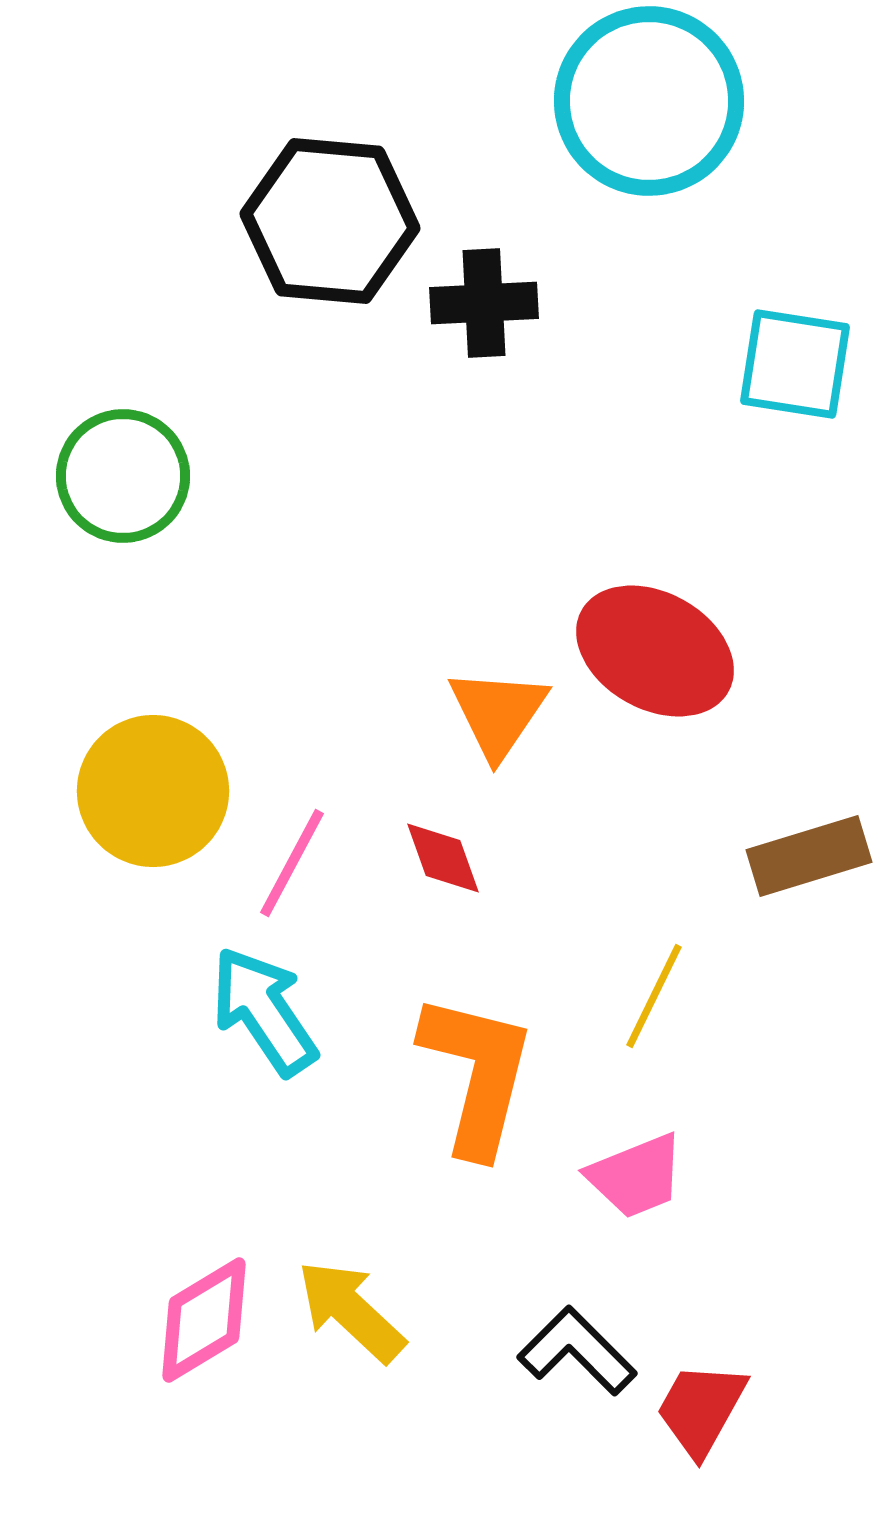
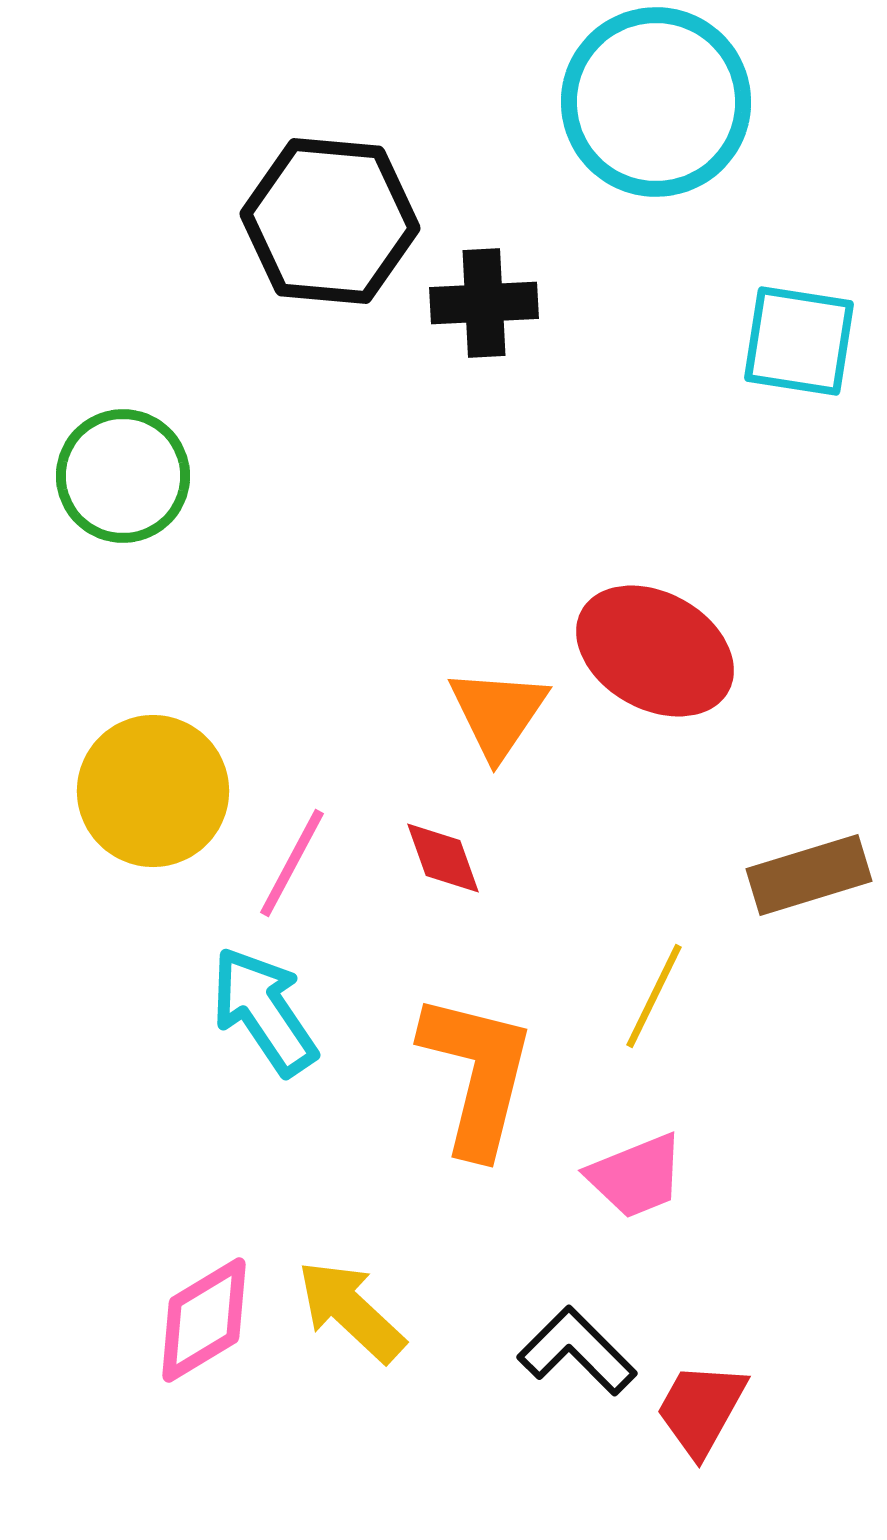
cyan circle: moved 7 px right, 1 px down
cyan square: moved 4 px right, 23 px up
brown rectangle: moved 19 px down
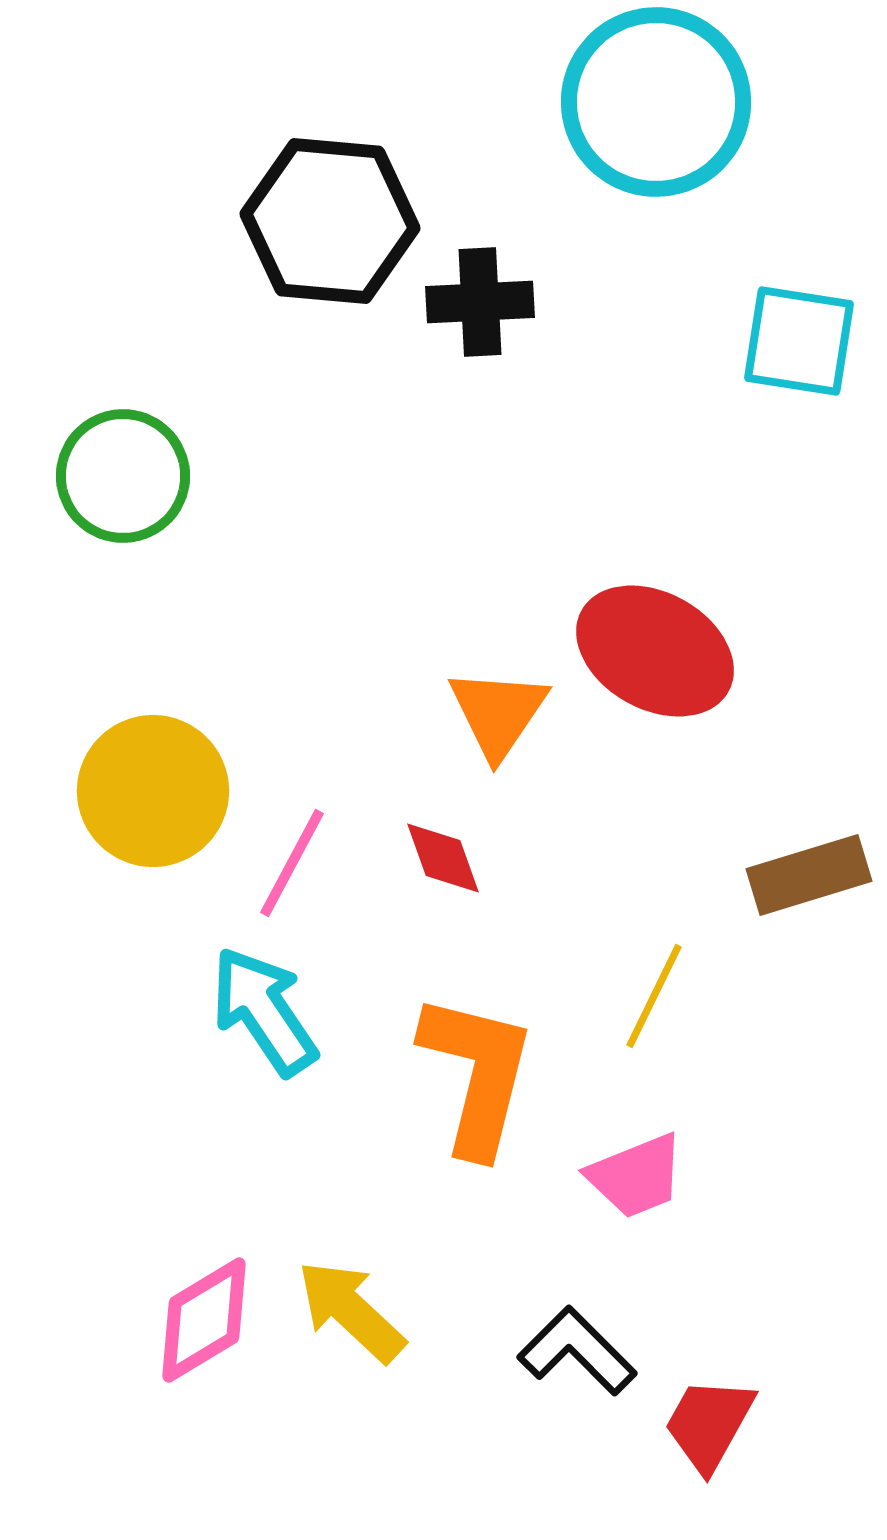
black cross: moved 4 px left, 1 px up
red trapezoid: moved 8 px right, 15 px down
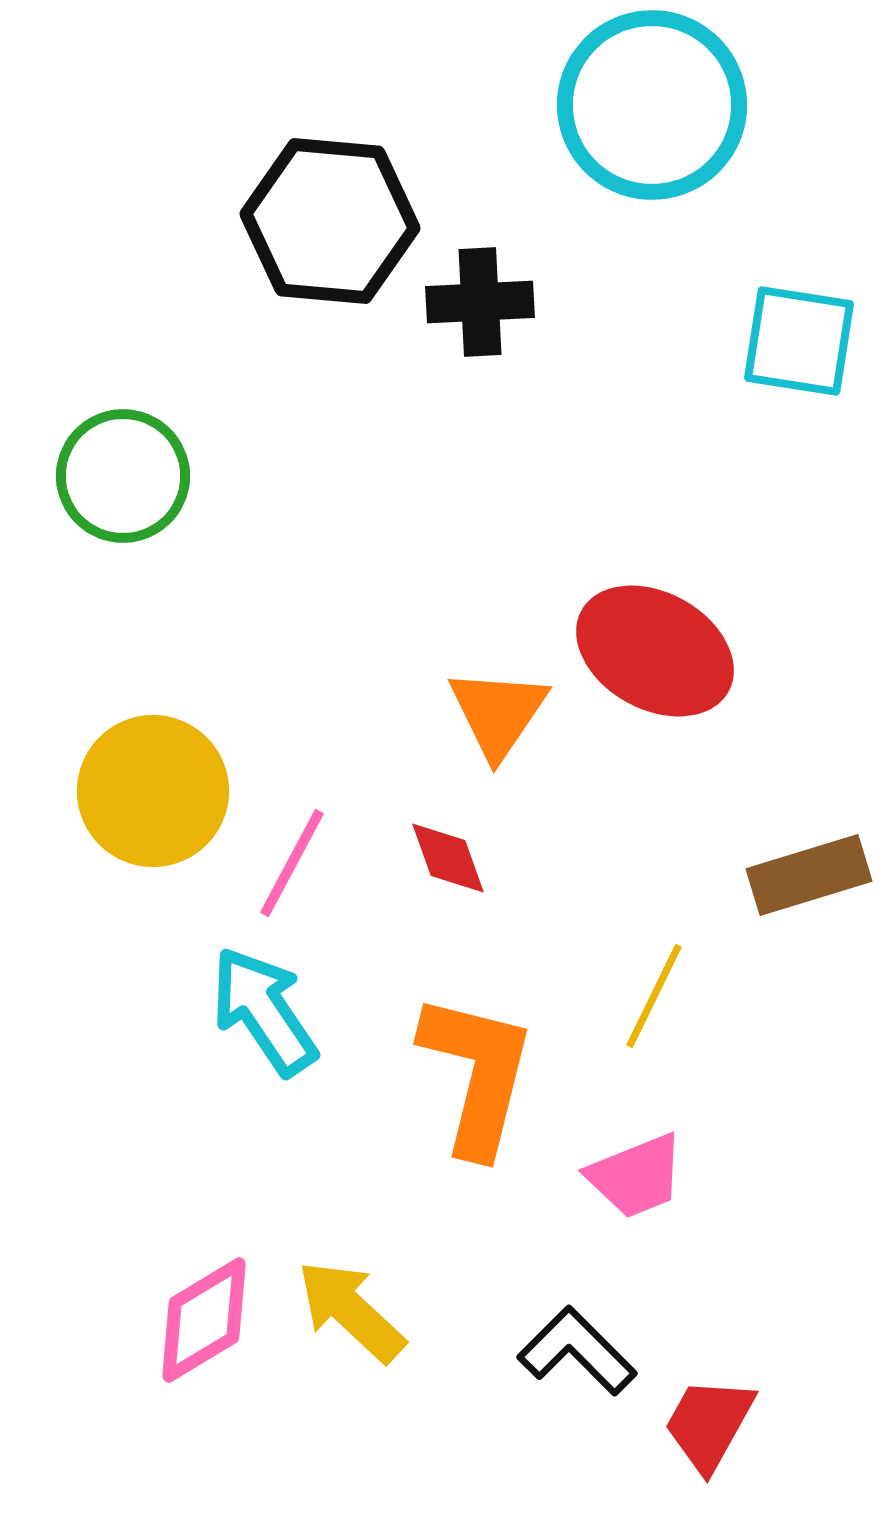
cyan circle: moved 4 px left, 3 px down
red diamond: moved 5 px right
